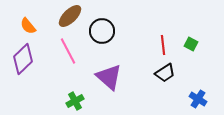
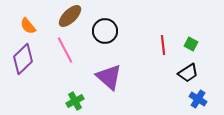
black circle: moved 3 px right
pink line: moved 3 px left, 1 px up
black trapezoid: moved 23 px right
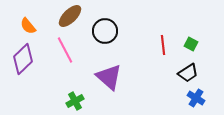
blue cross: moved 2 px left, 1 px up
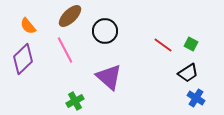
red line: rotated 48 degrees counterclockwise
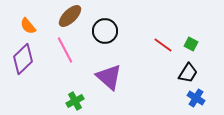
black trapezoid: rotated 25 degrees counterclockwise
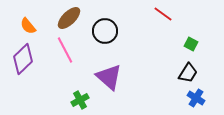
brown ellipse: moved 1 px left, 2 px down
red line: moved 31 px up
green cross: moved 5 px right, 1 px up
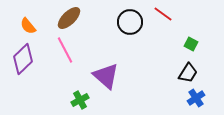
black circle: moved 25 px right, 9 px up
purple triangle: moved 3 px left, 1 px up
blue cross: rotated 24 degrees clockwise
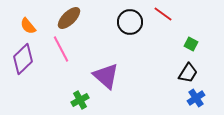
pink line: moved 4 px left, 1 px up
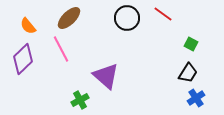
black circle: moved 3 px left, 4 px up
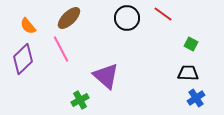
black trapezoid: rotated 120 degrees counterclockwise
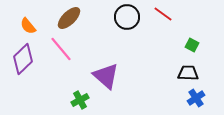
black circle: moved 1 px up
green square: moved 1 px right, 1 px down
pink line: rotated 12 degrees counterclockwise
